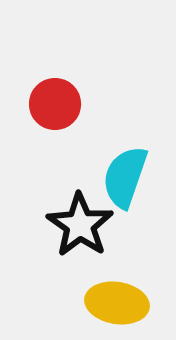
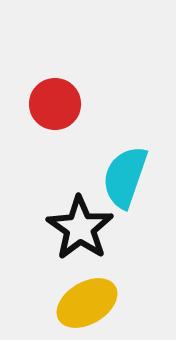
black star: moved 3 px down
yellow ellipse: moved 30 px left; rotated 40 degrees counterclockwise
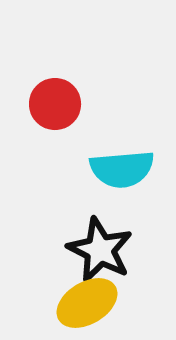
cyan semicircle: moved 3 px left, 8 px up; rotated 114 degrees counterclockwise
black star: moved 20 px right, 22 px down; rotated 8 degrees counterclockwise
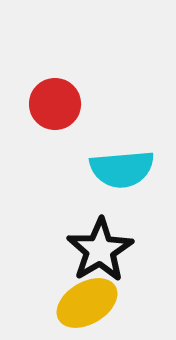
black star: rotated 14 degrees clockwise
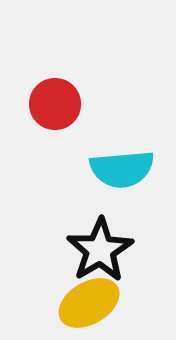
yellow ellipse: moved 2 px right
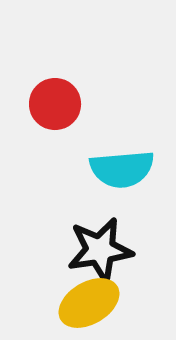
black star: rotated 22 degrees clockwise
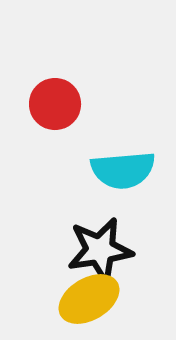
cyan semicircle: moved 1 px right, 1 px down
yellow ellipse: moved 4 px up
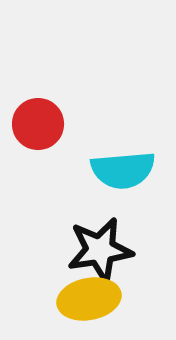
red circle: moved 17 px left, 20 px down
yellow ellipse: rotated 20 degrees clockwise
